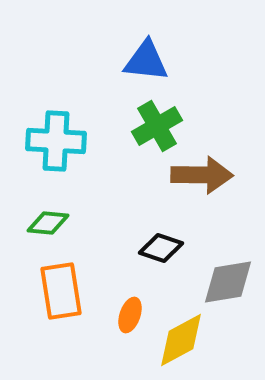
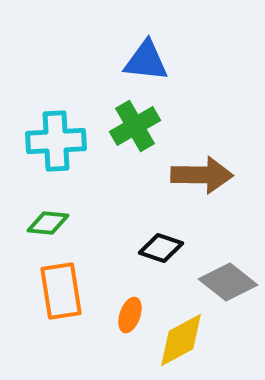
green cross: moved 22 px left
cyan cross: rotated 6 degrees counterclockwise
gray diamond: rotated 48 degrees clockwise
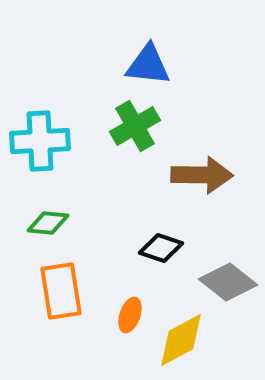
blue triangle: moved 2 px right, 4 px down
cyan cross: moved 16 px left
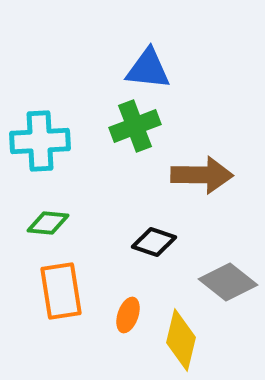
blue triangle: moved 4 px down
green cross: rotated 9 degrees clockwise
black diamond: moved 7 px left, 6 px up
orange ellipse: moved 2 px left
yellow diamond: rotated 48 degrees counterclockwise
